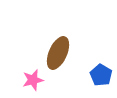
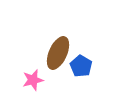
blue pentagon: moved 20 px left, 9 px up
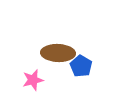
brown ellipse: rotated 68 degrees clockwise
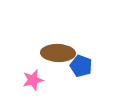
blue pentagon: rotated 10 degrees counterclockwise
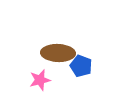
pink star: moved 7 px right
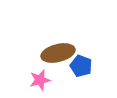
brown ellipse: rotated 16 degrees counterclockwise
